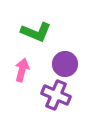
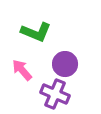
pink arrow: rotated 55 degrees counterclockwise
purple cross: moved 1 px left, 1 px up
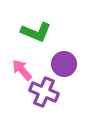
purple circle: moved 1 px left
purple cross: moved 11 px left, 2 px up
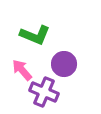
green L-shape: moved 1 px left, 3 px down
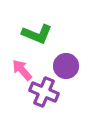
green L-shape: moved 2 px right, 1 px up
purple circle: moved 2 px right, 2 px down
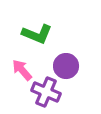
purple cross: moved 2 px right
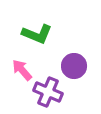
purple circle: moved 8 px right
purple cross: moved 2 px right
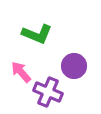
pink arrow: moved 1 px left, 2 px down
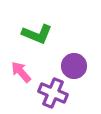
purple cross: moved 5 px right, 1 px down
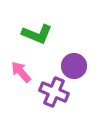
purple cross: moved 1 px right, 1 px up
